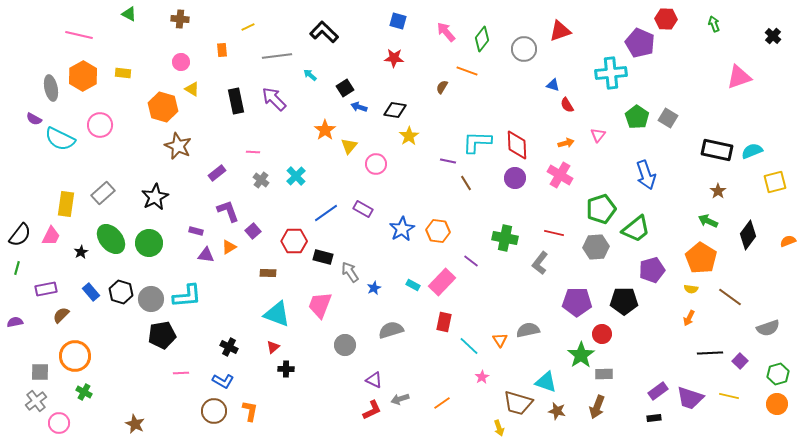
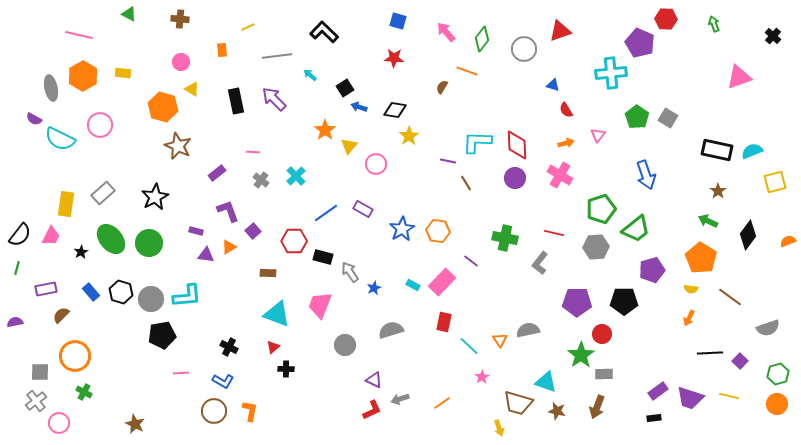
red semicircle at (567, 105): moved 1 px left, 5 px down
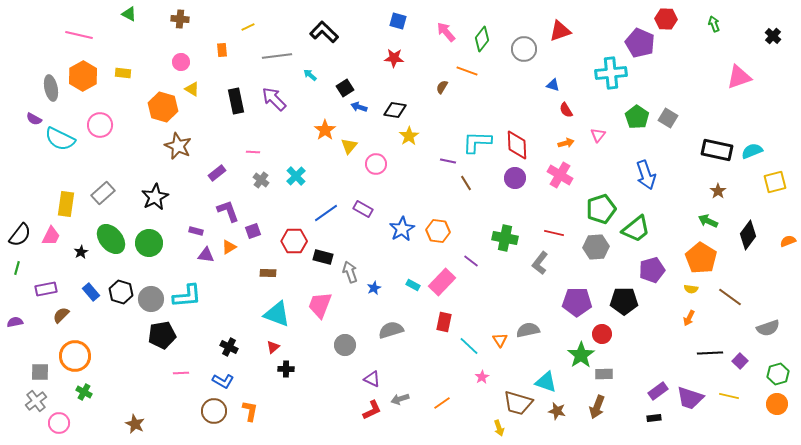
purple square at (253, 231): rotated 21 degrees clockwise
gray arrow at (350, 272): rotated 15 degrees clockwise
purple triangle at (374, 380): moved 2 px left, 1 px up
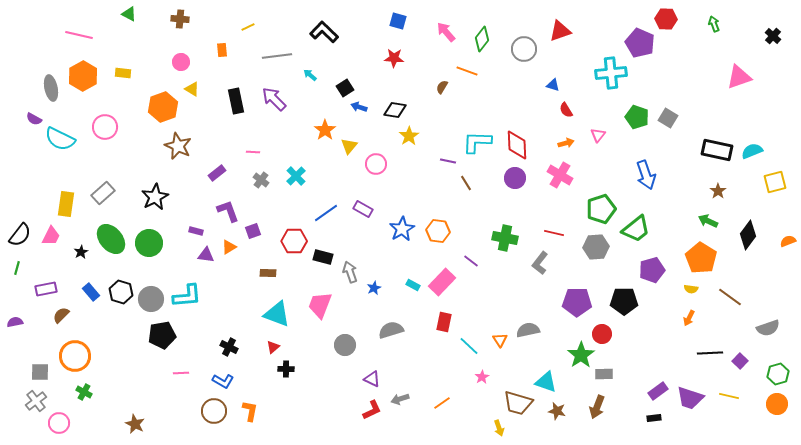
orange hexagon at (163, 107): rotated 24 degrees clockwise
green pentagon at (637, 117): rotated 15 degrees counterclockwise
pink circle at (100, 125): moved 5 px right, 2 px down
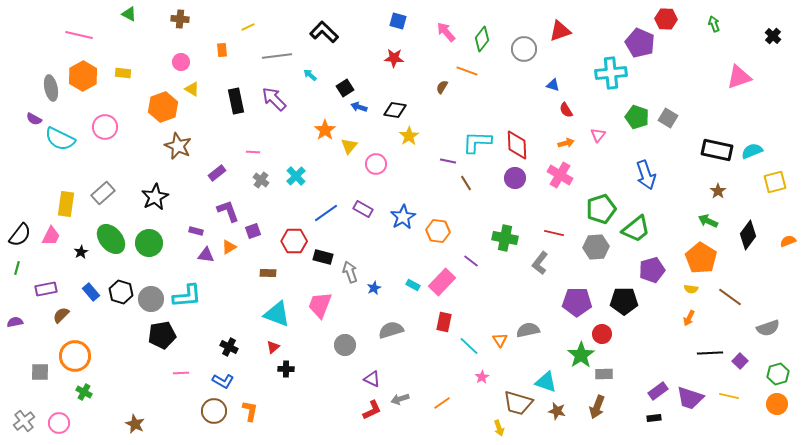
blue star at (402, 229): moved 1 px right, 12 px up
gray cross at (36, 401): moved 12 px left, 20 px down
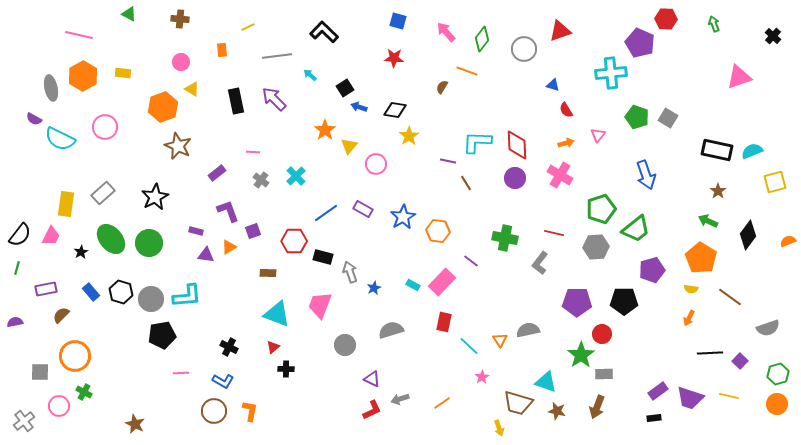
pink circle at (59, 423): moved 17 px up
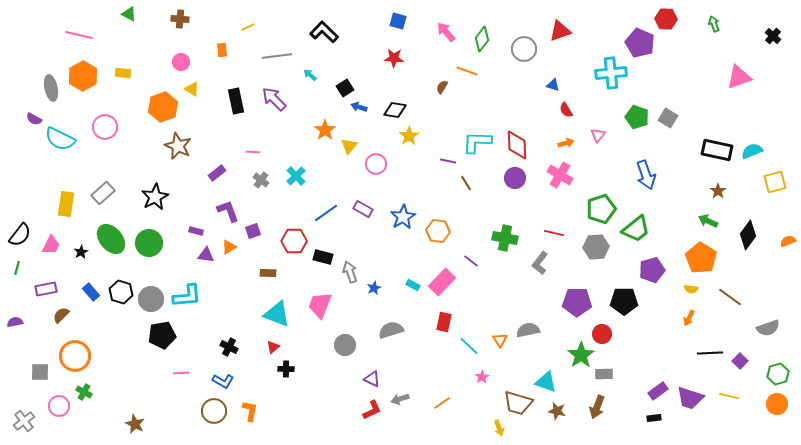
pink trapezoid at (51, 236): moved 9 px down
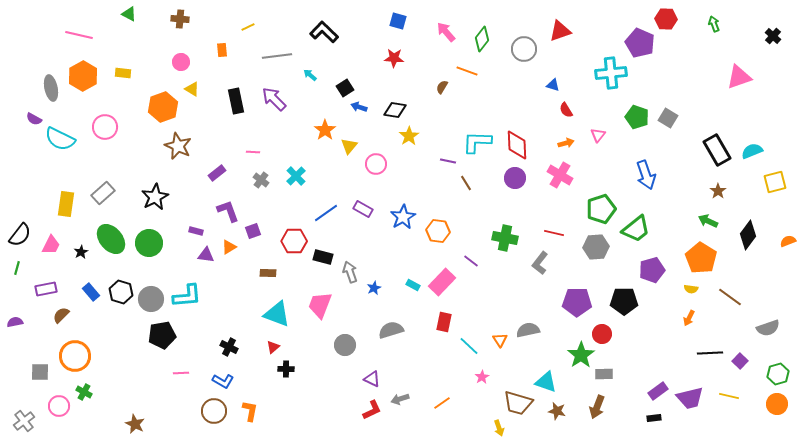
black rectangle at (717, 150): rotated 48 degrees clockwise
purple trapezoid at (690, 398): rotated 32 degrees counterclockwise
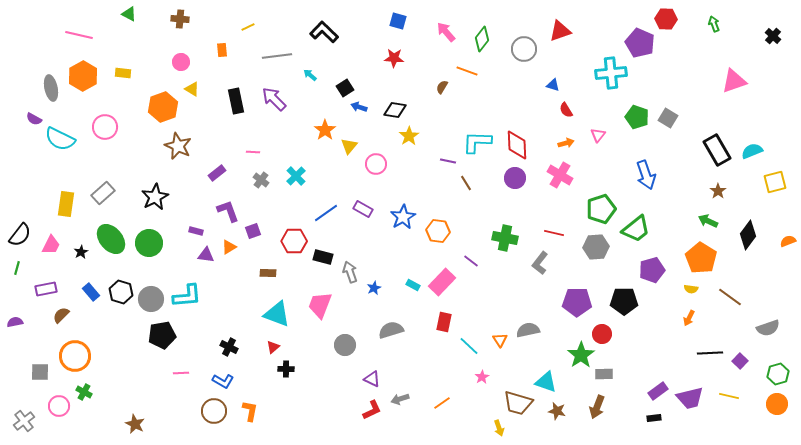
pink triangle at (739, 77): moved 5 px left, 4 px down
